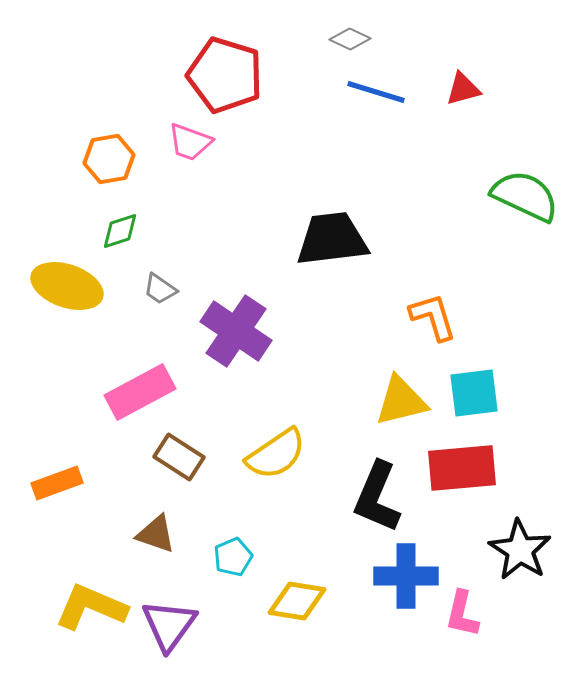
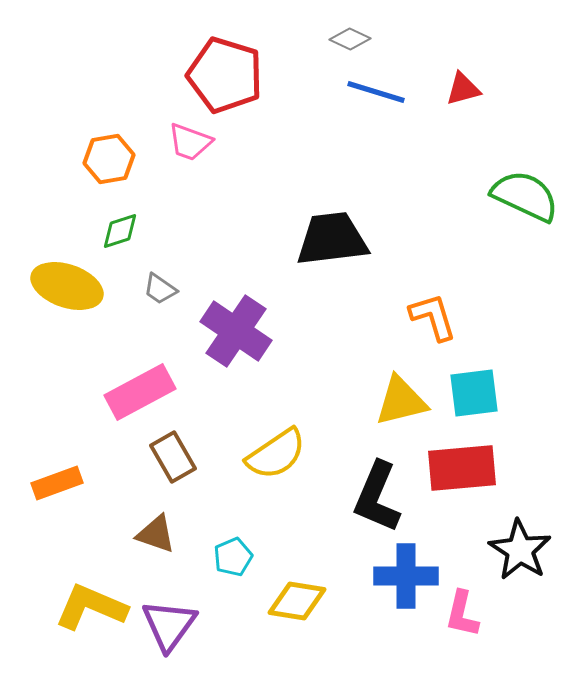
brown rectangle: moved 6 px left; rotated 27 degrees clockwise
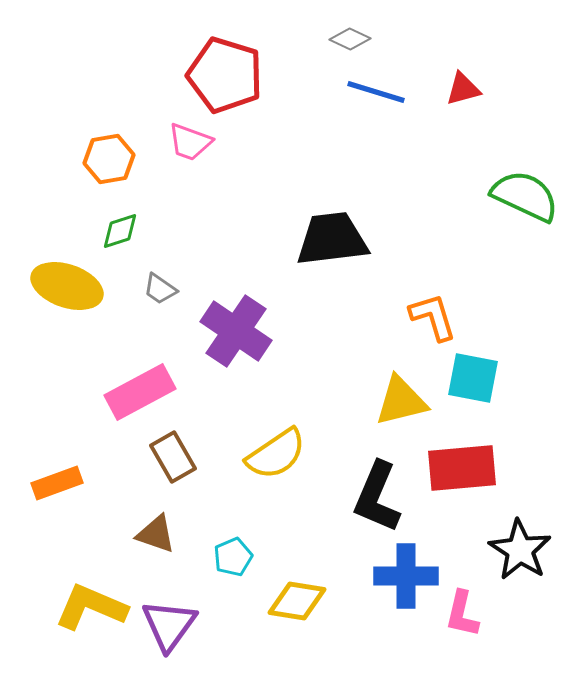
cyan square: moved 1 px left, 15 px up; rotated 18 degrees clockwise
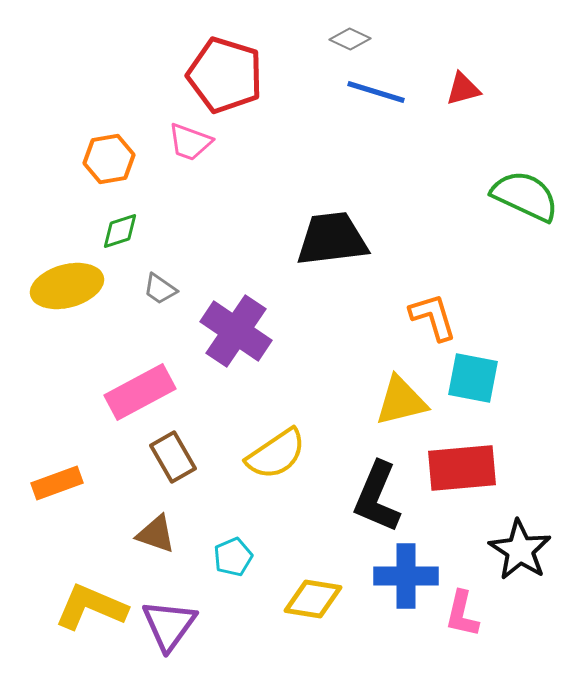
yellow ellipse: rotated 34 degrees counterclockwise
yellow diamond: moved 16 px right, 2 px up
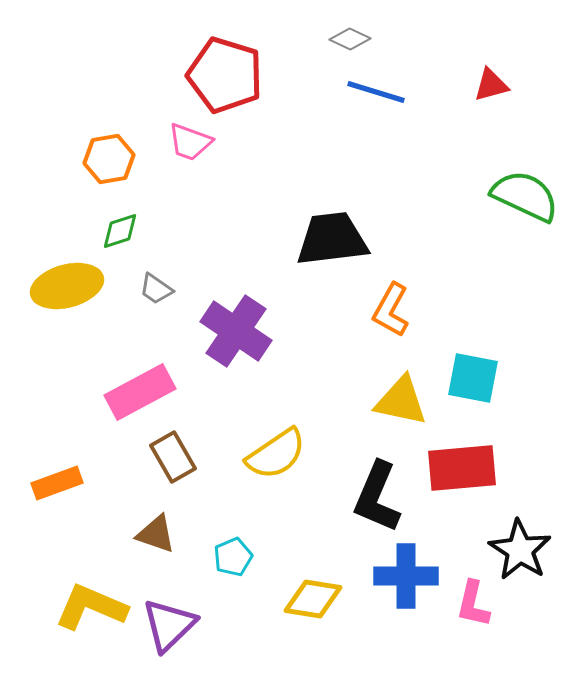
red triangle: moved 28 px right, 4 px up
gray trapezoid: moved 4 px left
orange L-shape: moved 42 px left, 7 px up; rotated 134 degrees counterclockwise
yellow triangle: rotated 26 degrees clockwise
pink L-shape: moved 11 px right, 10 px up
purple triangle: rotated 10 degrees clockwise
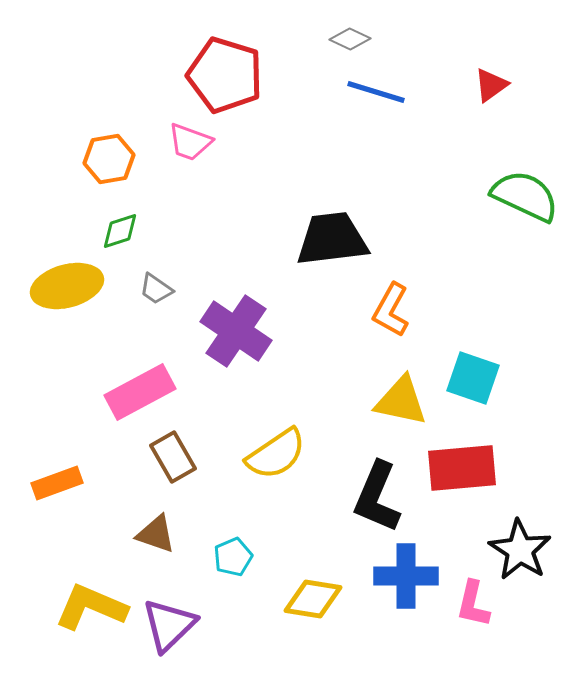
red triangle: rotated 21 degrees counterclockwise
cyan square: rotated 8 degrees clockwise
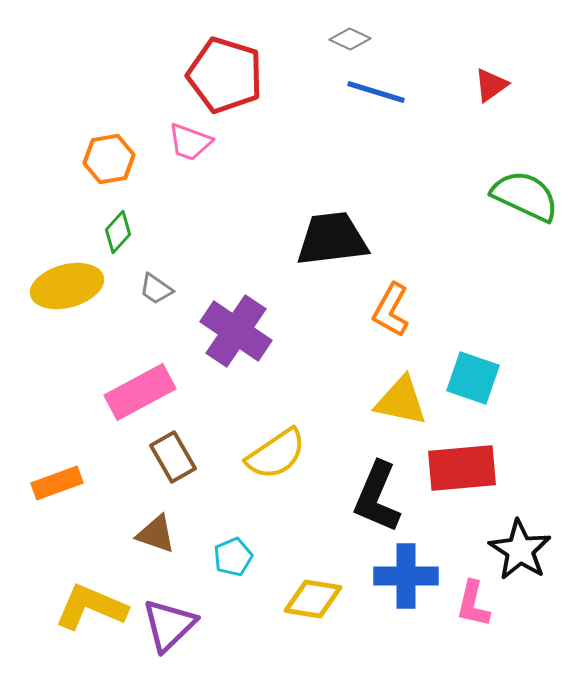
green diamond: moved 2 px left, 1 px down; rotated 30 degrees counterclockwise
